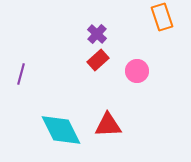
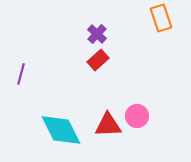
orange rectangle: moved 1 px left, 1 px down
pink circle: moved 45 px down
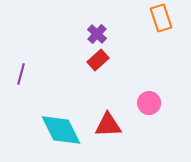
pink circle: moved 12 px right, 13 px up
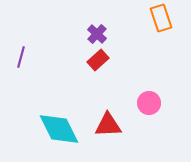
purple line: moved 17 px up
cyan diamond: moved 2 px left, 1 px up
